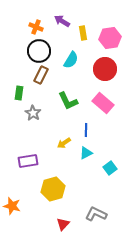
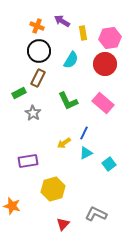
orange cross: moved 1 px right, 1 px up
red circle: moved 5 px up
brown rectangle: moved 3 px left, 3 px down
green rectangle: rotated 56 degrees clockwise
blue line: moved 2 px left, 3 px down; rotated 24 degrees clockwise
cyan square: moved 1 px left, 4 px up
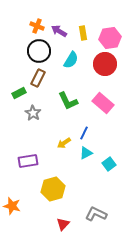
purple arrow: moved 3 px left, 10 px down
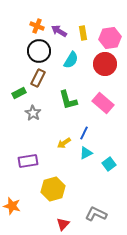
green L-shape: moved 1 px up; rotated 10 degrees clockwise
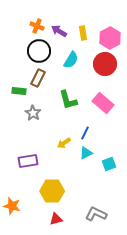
pink hexagon: rotated 20 degrees counterclockwise
green rectangle: moved 2 px up; rotated 32 degrees clockwise
blue line: moved 1 px right
cyan square: rotated 16 degrees clockwise
yellow hexagon: moved 1 px left, 2 px down; rotated 15 degrees clockwise
red triangle: moved 7 px left, 5 px up; rotated 32 degrees clockwise
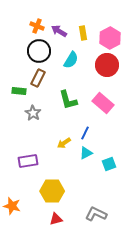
red circle: moved 2 px right, 1 px down
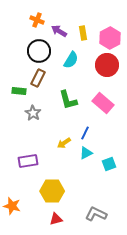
orange cross: moved 6 px up
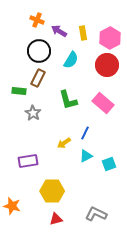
cyan triangle: moved 3 px down
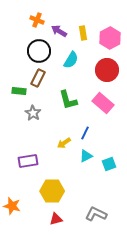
red circle: moved 5 px down
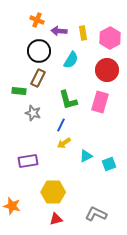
purple arrow: rotated 28 degrees counterclockwise
pink rectangle: moved 3 px left, 1 px up; rotated 65 degrees clockwise
gray star: rotated 14 degrees counterclockwise
blue line: moved 24 px left, 8 px up
yellow hexagon: moved 1 px right, 1 px down
